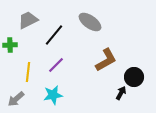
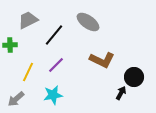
gray ellipse: moved 2 px left
brown L-shape: moved 4 px left; rotated 55 degrees clockwise
yellow line: rotated 18 degrees clockwise
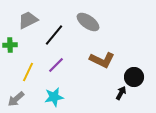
cyan star: moved 1 px right, 2 px down
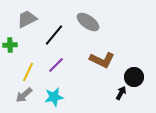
gray trapezoid: moved 1 px left, 1 px up
gray arrow: moved 8 px right, 4 px up
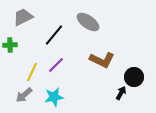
gray trapezoid: moved 4 px left, 2 px up
yellow line: moved 4 px right
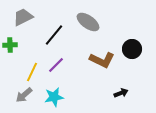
black circle: moved 2 px left, 28 px up
black arrow: rotated 40 degrees clockwise
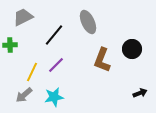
gray ellipse: rotated 30 degrees clockwise
brown L-shape: rotated 85 degrees clockwise
black arrow: moved 19 px right
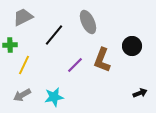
black circle: moved 3 px up
purple line: moved 19 px right
yellow line: moved 8 px left, 7 px up
gray arrow: moved 2 px left; rotated 12 degrees clockwise
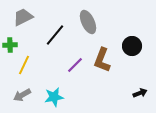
black line: moved 1 px right
